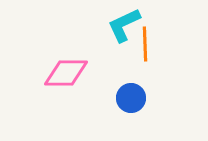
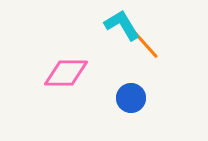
cyan L-shape: moved 2 px left; rotated 84 degrees clockwise
orange line: rotated 40 degrees counterclockwise
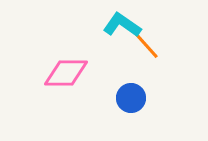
cyan L-shape: rotated 24 degrees counterclockwise
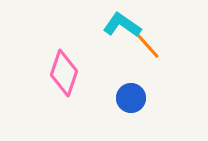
orange line: moved 1 px right
pink diamond: moved 2 px left; rotated 72 degrees counterclockwise
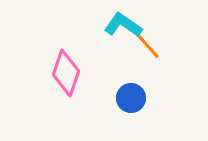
cyan L-shape: moved 1 px right
pink diamond: moved 2 px right
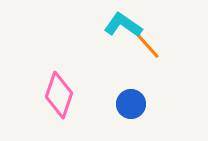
pink diamond: moved 7 px left, 22 px down
blue circle: moved 6 px down
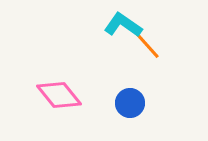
pink diamond: rotated 57 degrees counterclockwise
blue circle: moved 1 px left, 1 px up
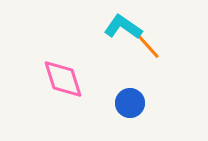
cyan L-shape: moved 2 px down
pink diamond: moved 4 px right, 16 px up; rotated 21 degrees clockwise
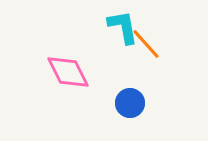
cyan L-shape: rotated 45 degrees clockwise
pink diamond: moved 5 px right, 7 px up; rotated 9 degrees counterclockwise
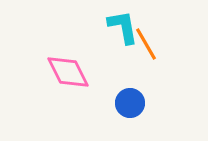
orange line: rotated 12 degrees clockwise
